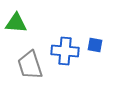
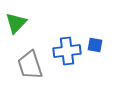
green triangle: rotated 50 degrees counterclockwise
blue cross: moved 2 px right; rotated 12 degrees counterclockwise
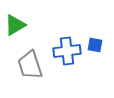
green triangle: moved 1 px left, 2 px down; rotated 15 degrees clockwise
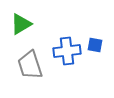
green triangle: moved 6 px right, 1 px up
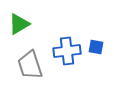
green triangle: moved 2 px left
blue square: moved 1 px right, 2 px down
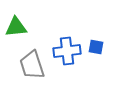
green triangle: moved 3 px left, 3 px down; rotated 25 degrees clockwise
gray trapezoid: moved 2 px right
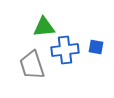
green triangle: moved 28 px right
blue cross: moved 2 px left, 1 px up
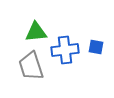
green triangle: moved 8 px left, 5 px down
gray trapezoid: moved 1 px left, 1 px down
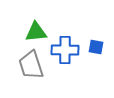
blue cross: rotated 8 degrees clockwise
gray trapezoid: moved 1 px up
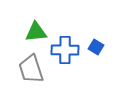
blue square: rotated 21 degrees clockwise
gray trapezoid: moved 4 px down
